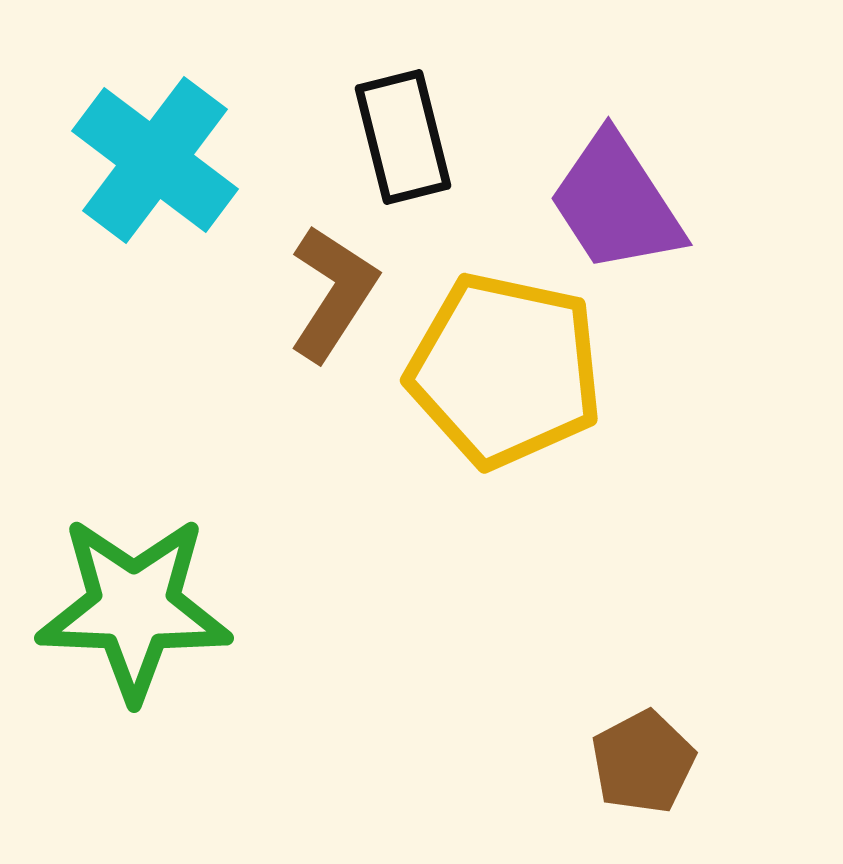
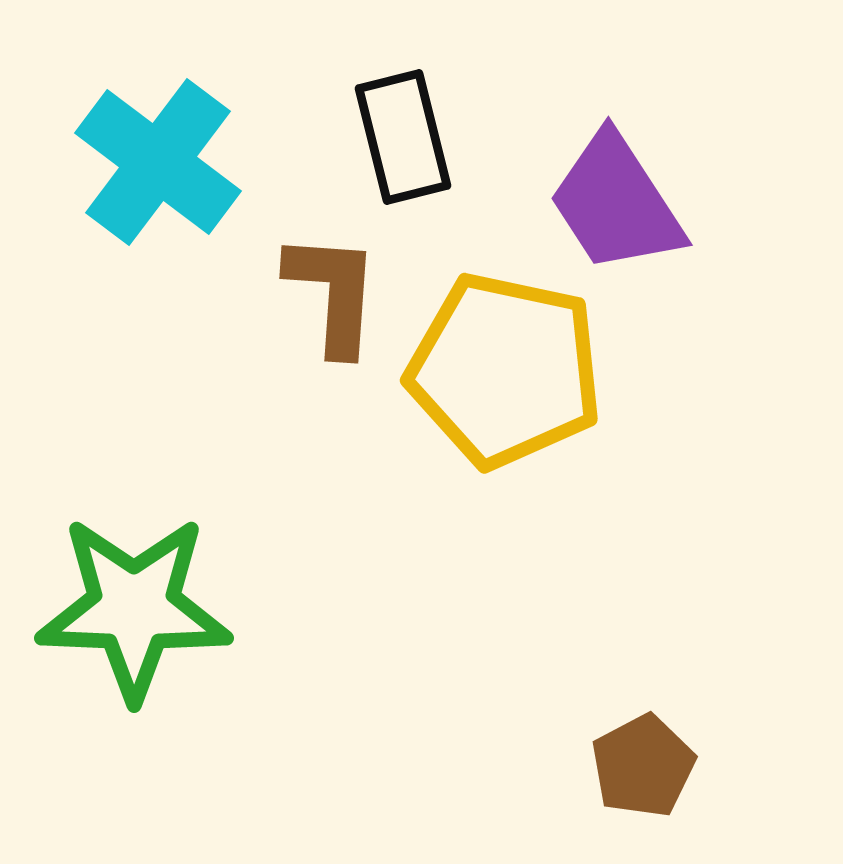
cyan cross: moved 3 px right, 2 px down
brown L-shape: rotated 29 degrees counterclockwise
brown pentagon: moved 4 px down
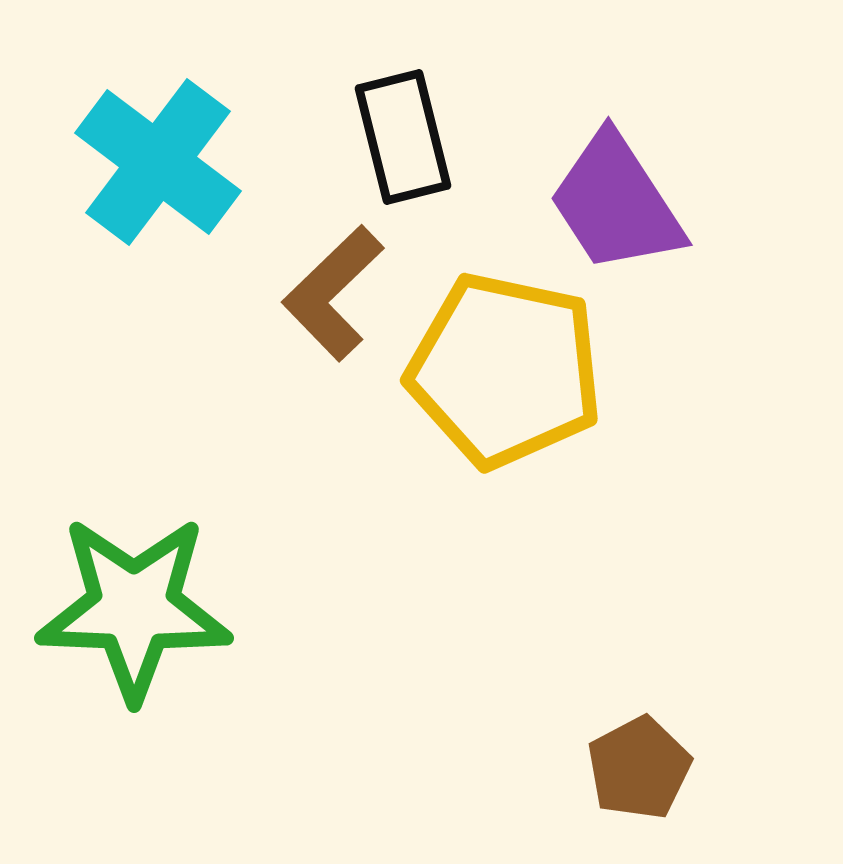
brown L-shape: rotated 138 degrees counterclockwise
brown pentagon: moved 4 px left, 2 px down
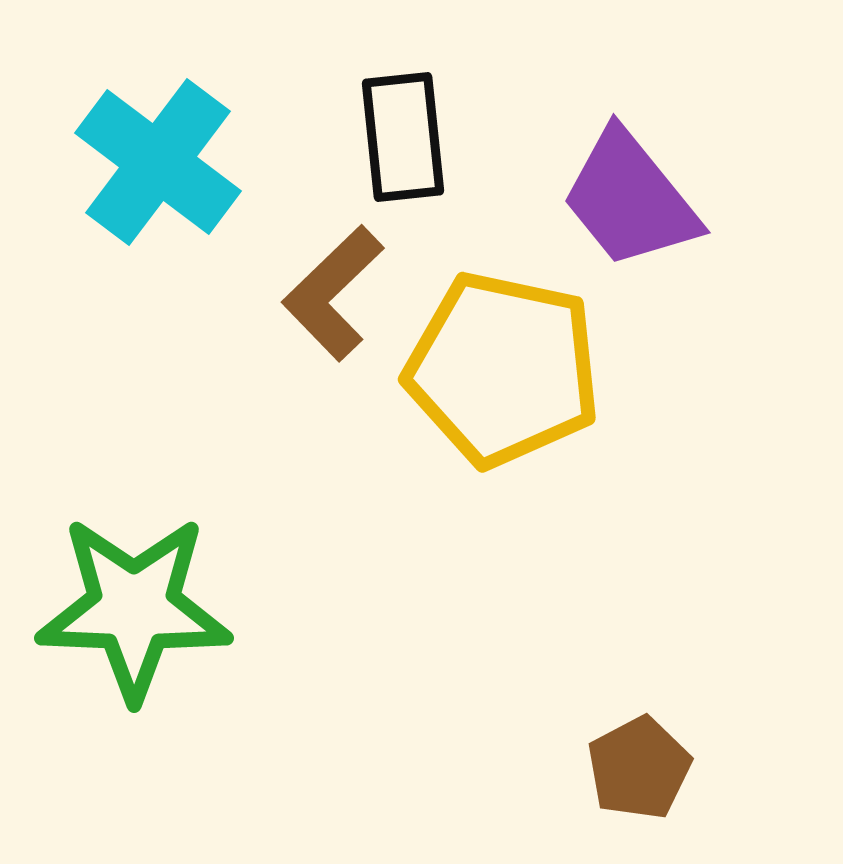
black rectangle: rotated 8 degrees clockwise
purple trapezoid: moved 14 px right, 4 px up; rotated 6 degrees counterclockwise
yellow pentagon: moved 2 px left, 1 px up
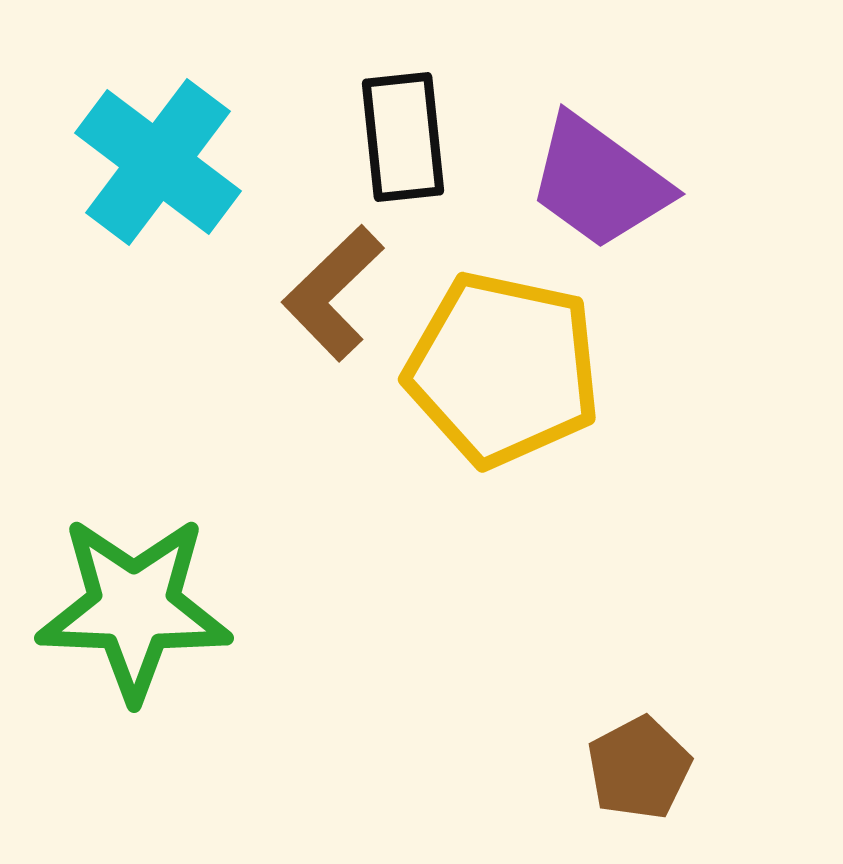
purple trapezoid: moved 31 px left, 17 px up; rotated 15 degrees counterclockwise
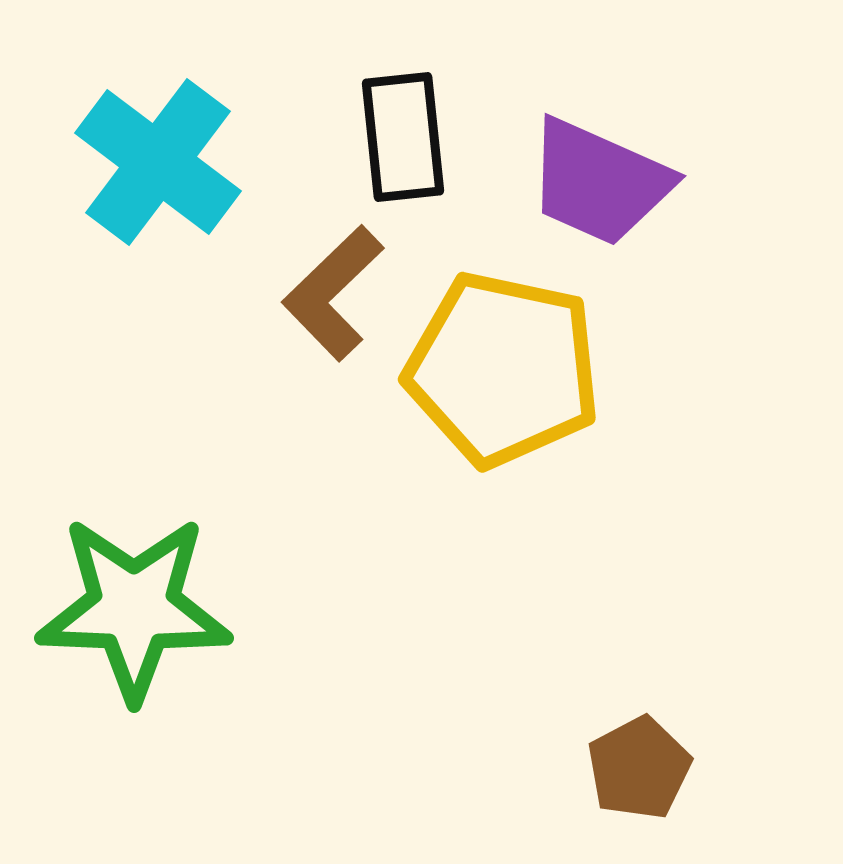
purple trapezoid: rotated 12 degrees counterclockwise
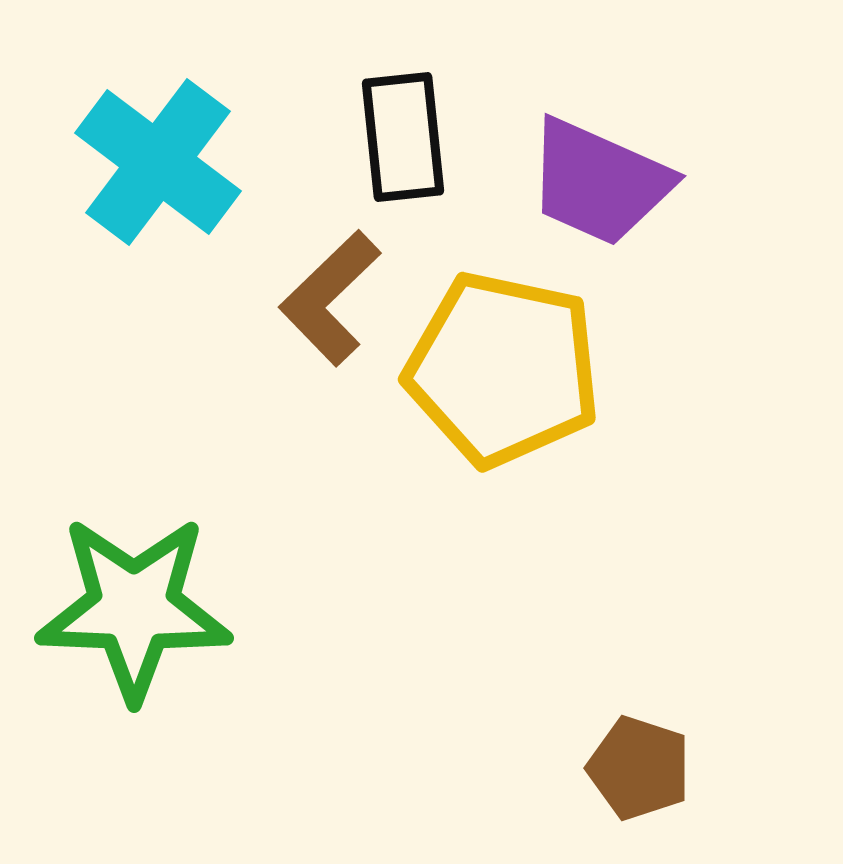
brown L-shape: moved 3 px left, 5 px down
brown pentagon: rotated 26 degrees counterclockwise
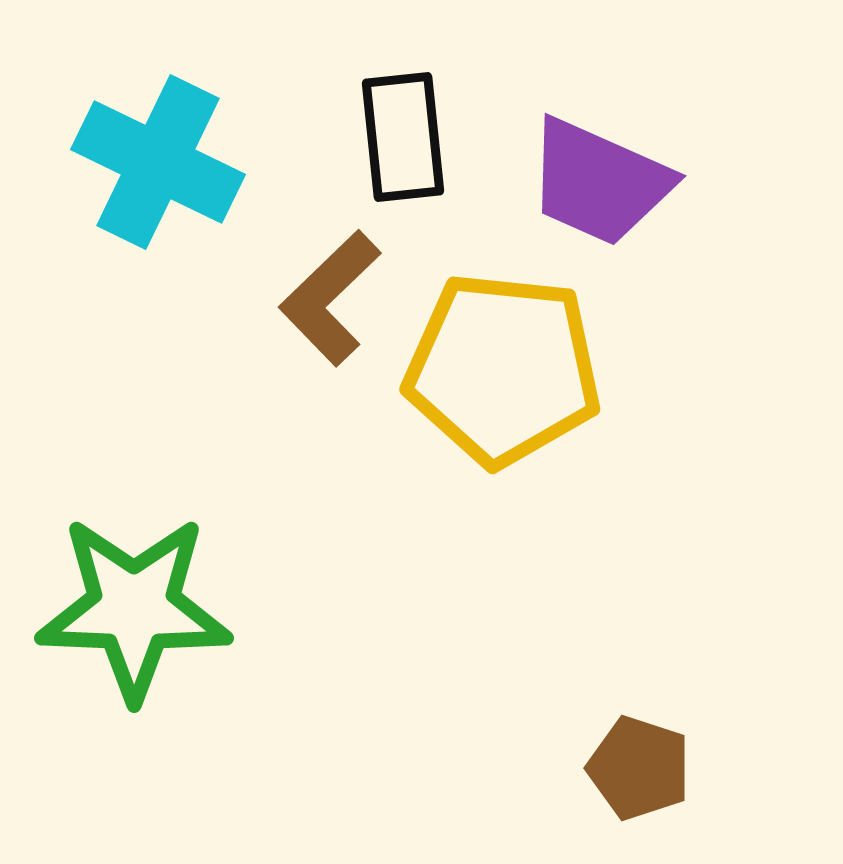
cyan cross: rotated 11 degrees counterclockwise
yellow pentagon: rotated 6 degrees counterclockwise
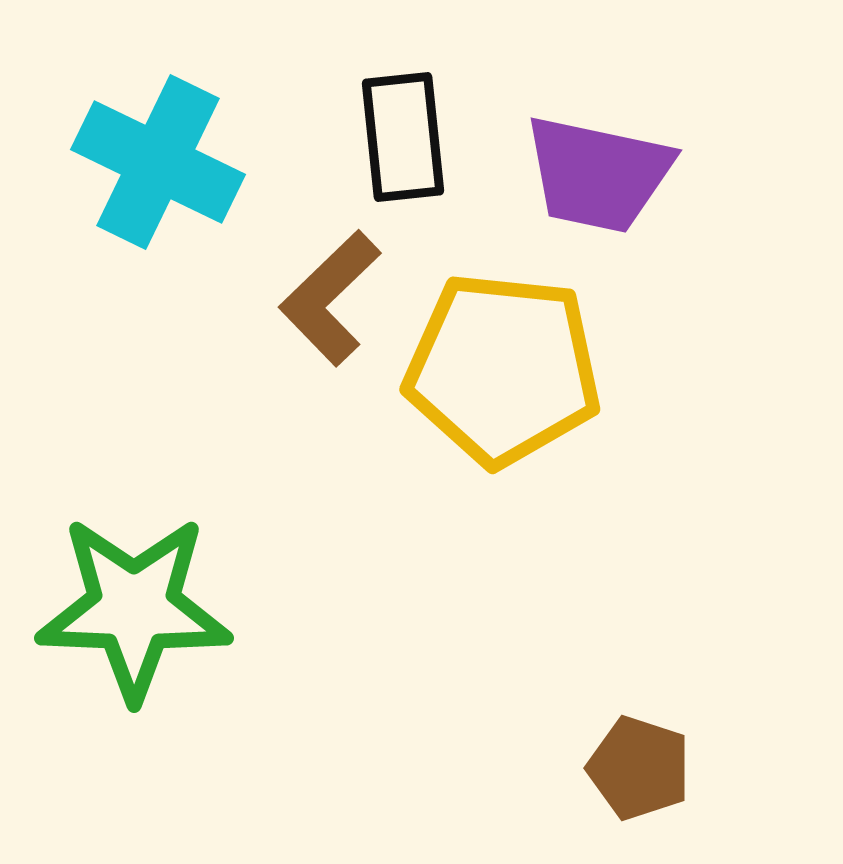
purple trapezoid: moved 1 px left, 8 px up; rotated 12 degrees counterclockwise
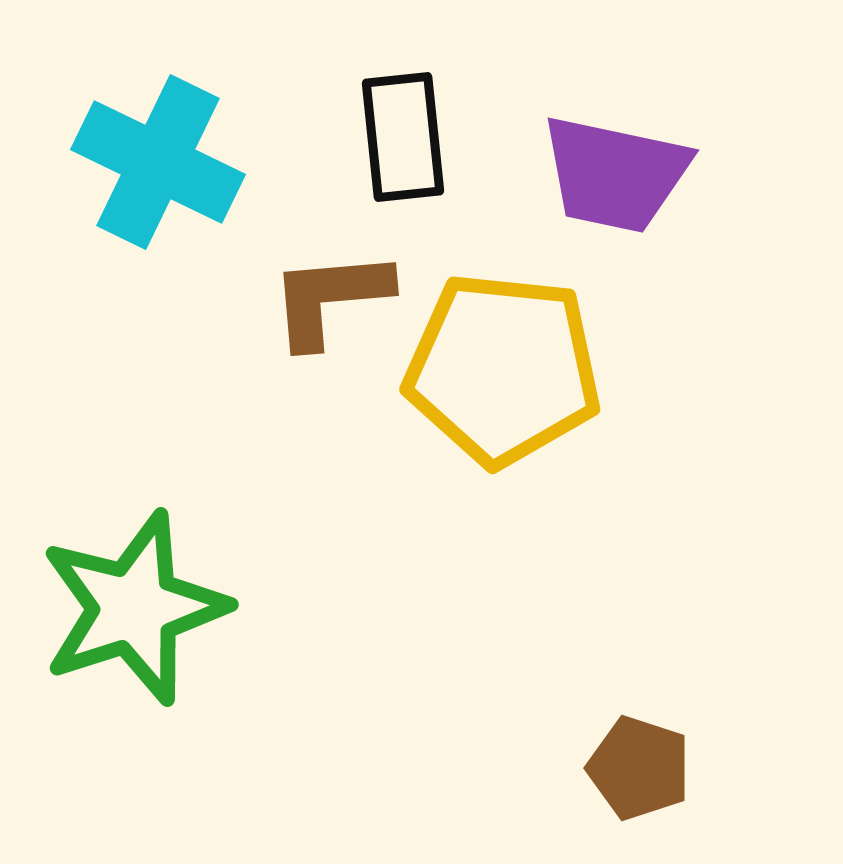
purple trapezoid: moved 17 px right
brown L-shape: rotated 39 degrees clockwise
green star: rotated 20 degrees counterclockwise
